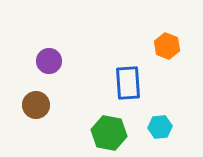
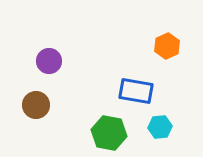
orange hexagon: rotated 15 degrees clockwise
blue rectangle: moved 8 px right, 8 px down; rotated 76 degrees counterclockwise
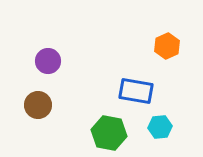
purple circle: moved 1 px left
brown circle: moved 2 px right
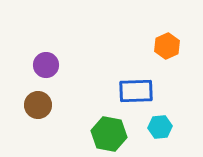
purple circle: moved 2 px left, 4 px down
blue rectangle: rotated 12 degrees counterclockwise
green hexagon: moved 1 px down
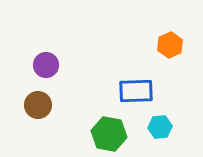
orange hexagon: moved 3 px right, 1 px up
